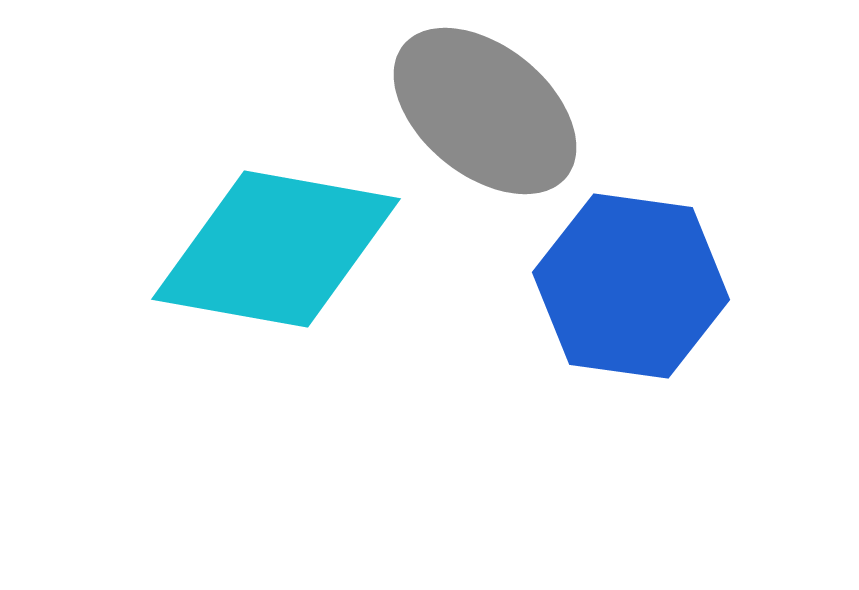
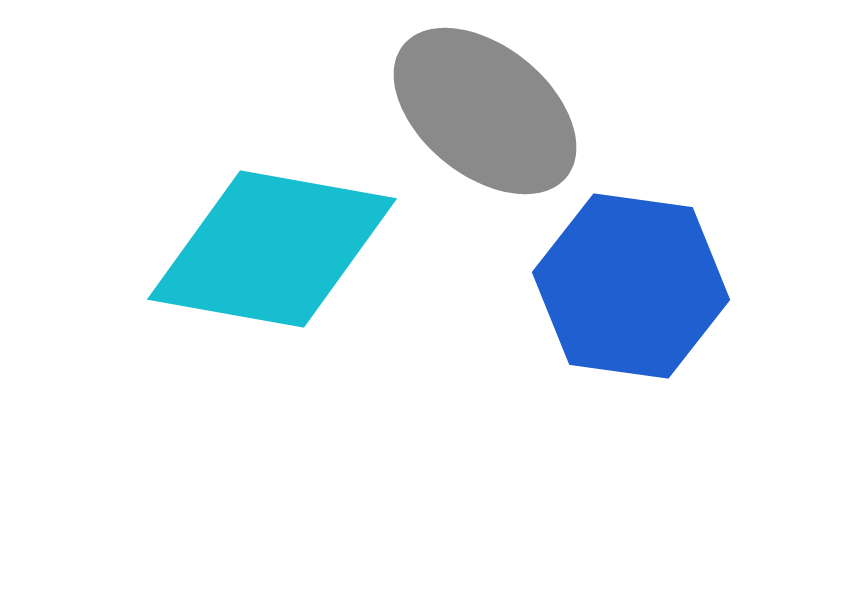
cyan diamond: moved 4 px left
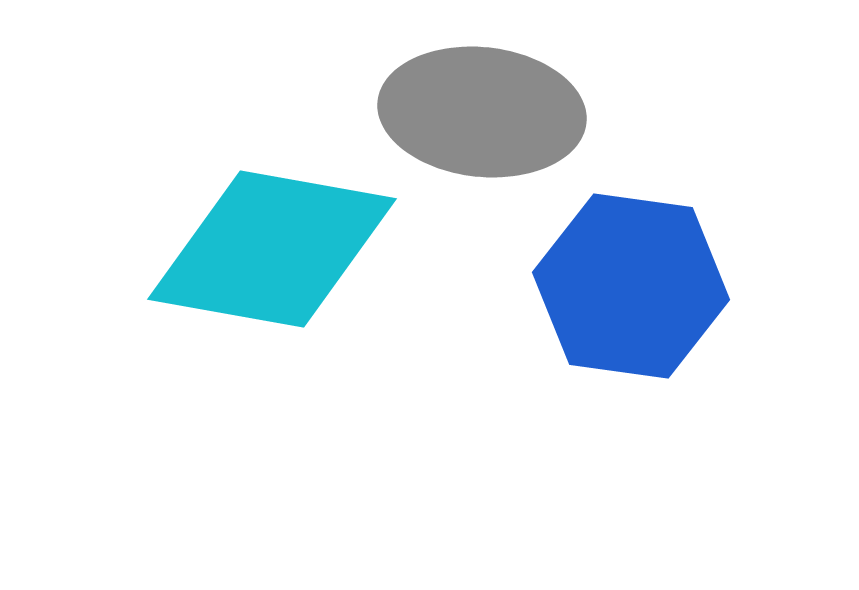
gray ellipse: moved 3 px left, 1 px down; rotated 33 degrees counterclockwise
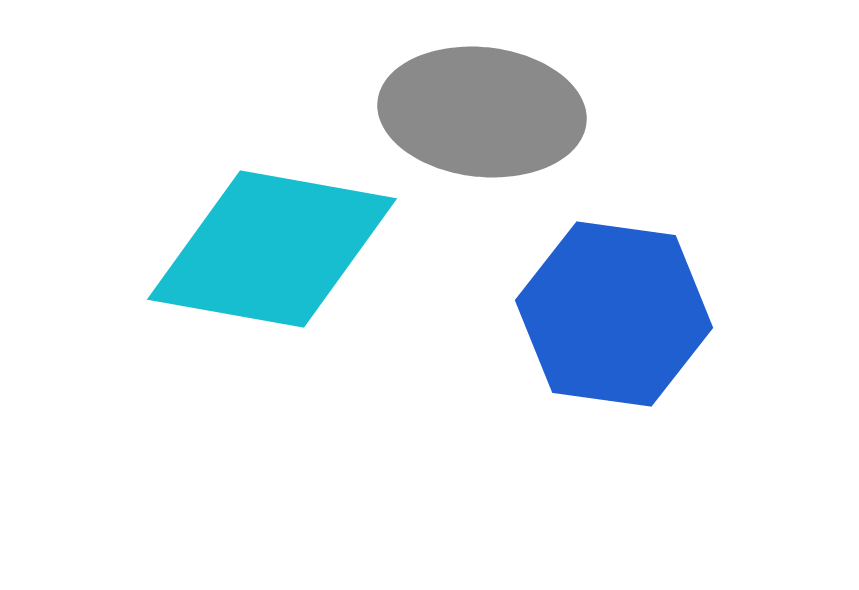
blue hexagon: moved 17 px left, 28 px down
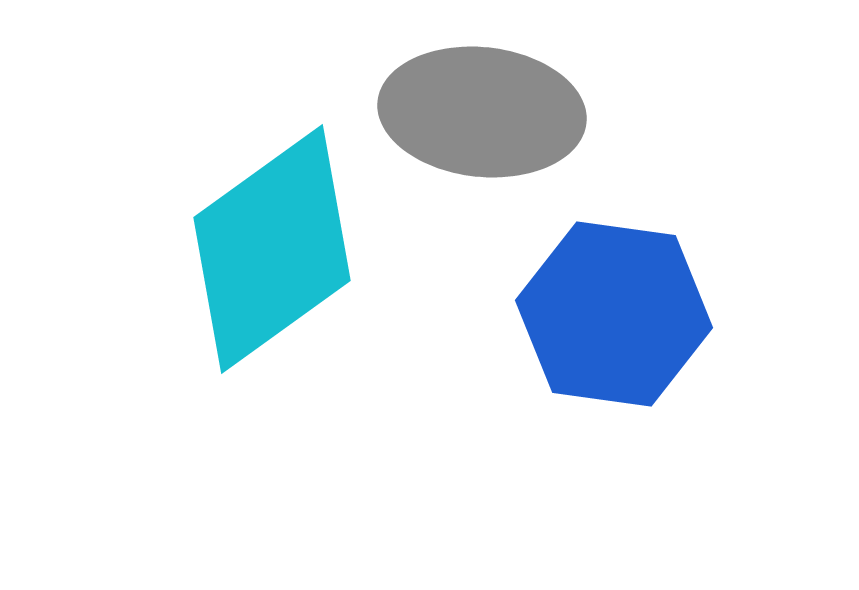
cyan diamond: rotated 46 degrees counterclockwise
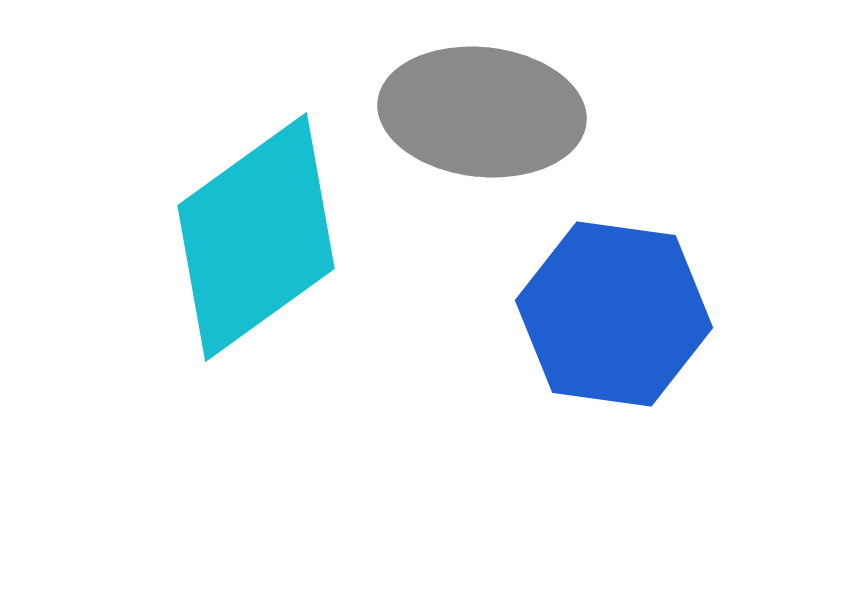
cyan diamond: moved 16 px left, 12 px up
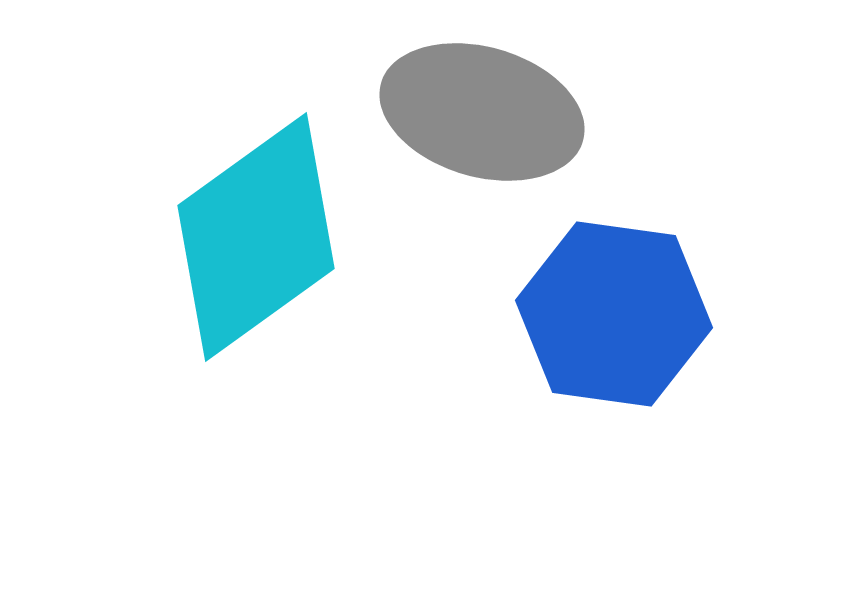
gray ellipse: rotated 10 degrees clockwise
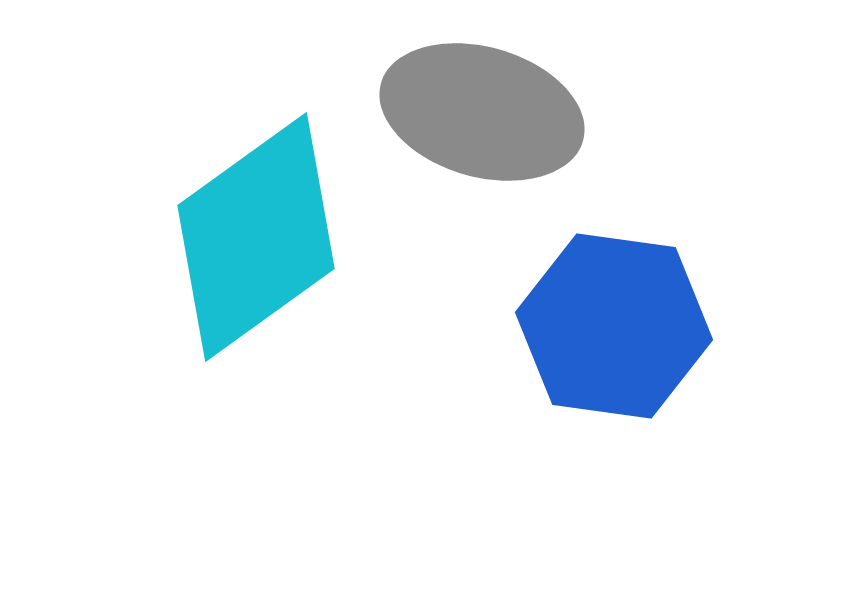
blue hexagon: moved 12 px down
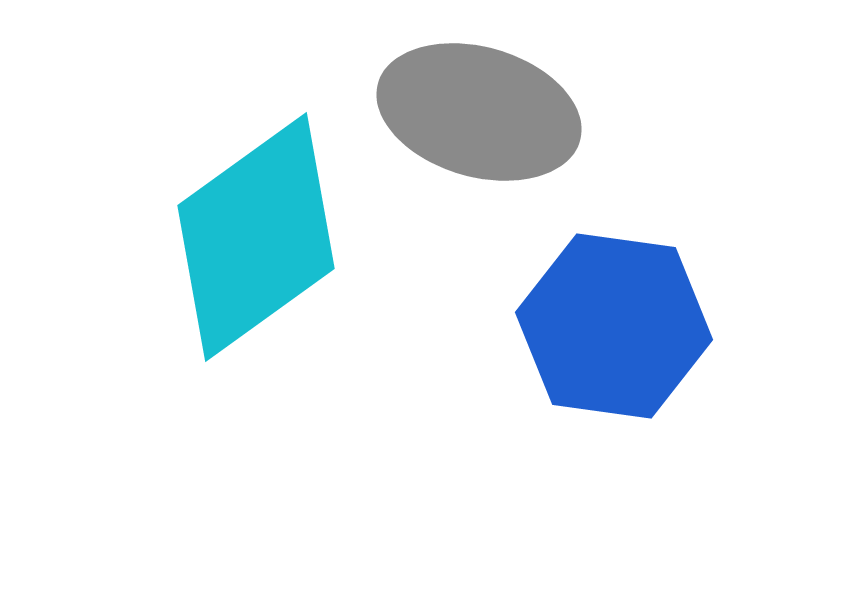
gray ellipse: moved 3 px left
